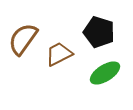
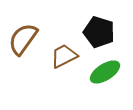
brown trapezoid: moved 5 px right, 2 px down
green ellipse: moved 1 px up
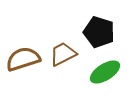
brown semicircle: moved 20 px down; rotated 36 degrees clockwise
brown trapezoid: moved 1 px left, 2 px up
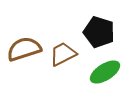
brown semicircle: moved 1 px right, 10 px up
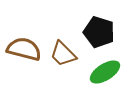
brown semicircle: rotated 32 degrees clockwise
brown trapezoid: rotated 108 degrees counterclockwise
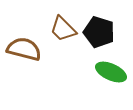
brown trapezoid: moved 25 px up
green ellipse: moved 6 px right; rotated 56 degrees clockwise
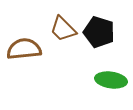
brown semicircle: rotated 20 degrees counterclockwise
green ellipse: moved 8 px down; rotated 16 degrees counterclockwise
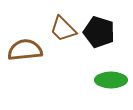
brown semicircle: moved 1 px right, 1 px down
green ellipse: rotated 8 degrees counterclockwise
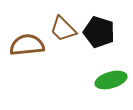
brown semicircle: moved 2 px right, 5 px up
green ellipse: rotated 16 degrees counterclockwise
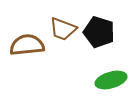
brown trapezoid: rotated 24 degrees counterclockwise
